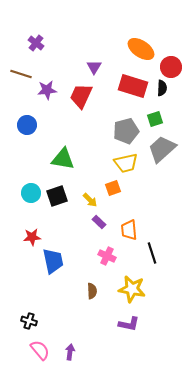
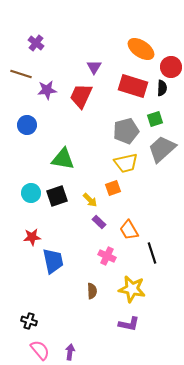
orange trapezoid: rotated 25 degrees counterclockwise
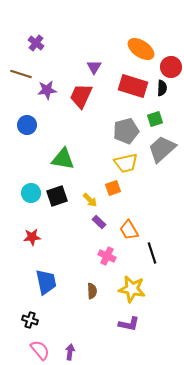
blue trapezoid: moved 7 px left, 21 px down
black cross: moved 1 px right, 1 px up
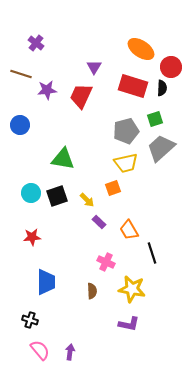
blue circle: moved 7 px left
gray trapezoid: moved 1 px left, 1 px up
yellow arrow: moved 3 px left
pink cross: moved 1 px left, 6 px down
blue trapezoid: rotated 12 degrees clockwise
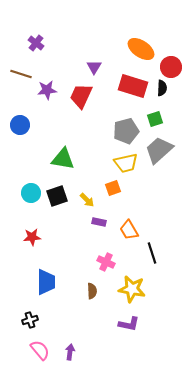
gray trapezoid: moved 2 px left, 2 px down
purple rectangle: rotated 32 degrees counterclockwise
black cross: rotated 35 degrees counterclockwise
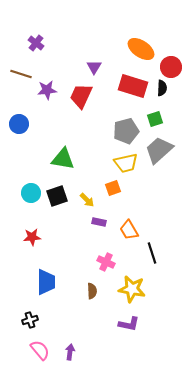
blue circle: moved 1 px left, 1 px up
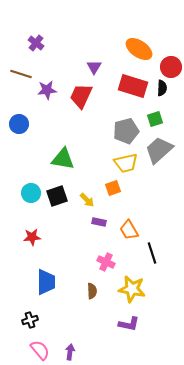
orange ellipse: moved 2 px left
